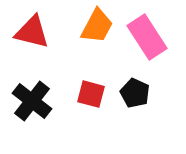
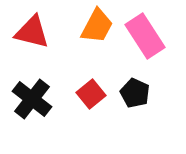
pink rectangle: moved 2 px left, 1 px up
red square: rotated 36 degrees clockwise
black cross: moved 2 px up
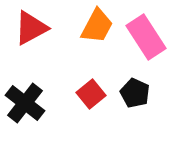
red triangle: moved 1 px left, 4 px up; rotated 42 degrees counterclockwise
pink rectangle: moved 1 px right, 1 px down
black cross: moved 7 px left, 4 px down
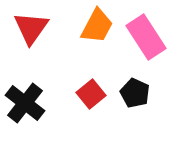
red triangle: rotated 27 degrees counterclockwise
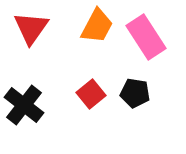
black pentagon: rotated 16 degrees counterclockwise
black cross: moved 1 px left, 2 px down
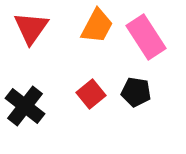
black pentagon: moved 1 px right, 1 px up
black cross: moved 1 px right, 1 px down
